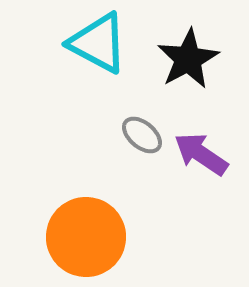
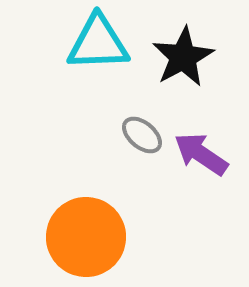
cyan triangle: rotated 30 degrees counterclockwise
black star: moved 5 px left, 2 px up
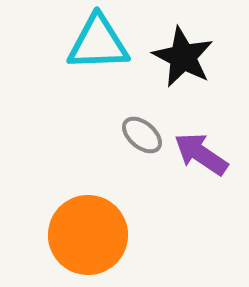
black star: rotated 16 degrees counterclockwise
orange circle: moved 2 px right, 2 px up
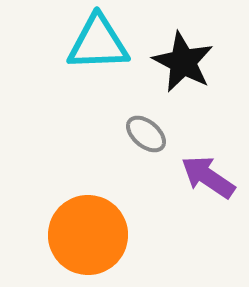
black star: moved 5 px down
gray ellipse: moved 4 px right, 1 px up
purple arrow: moved 7 px right, 23 px down
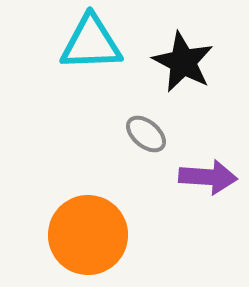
cyan triangle: moved 7 px left
purple arrow: rotated 150 degrees clockwise
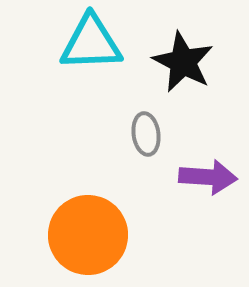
gray ellipse: rotated 42 degrees clockwise
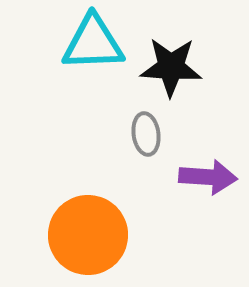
cyan triangle: moved 2 px right
black star: moved 12 px left, 5 px down; rotated 24 degrees counterclockwise
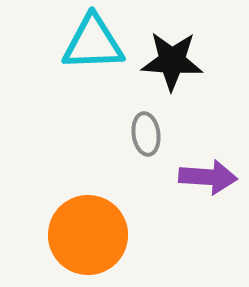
black star: moved 1 px right, 6 px up
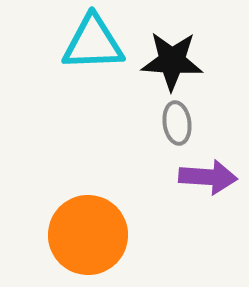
gray ellipse: moved 31 px right, 11 px up
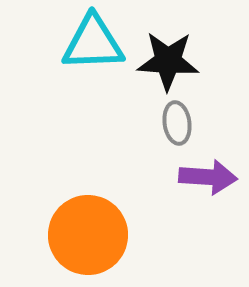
black star: moved 4 px left
